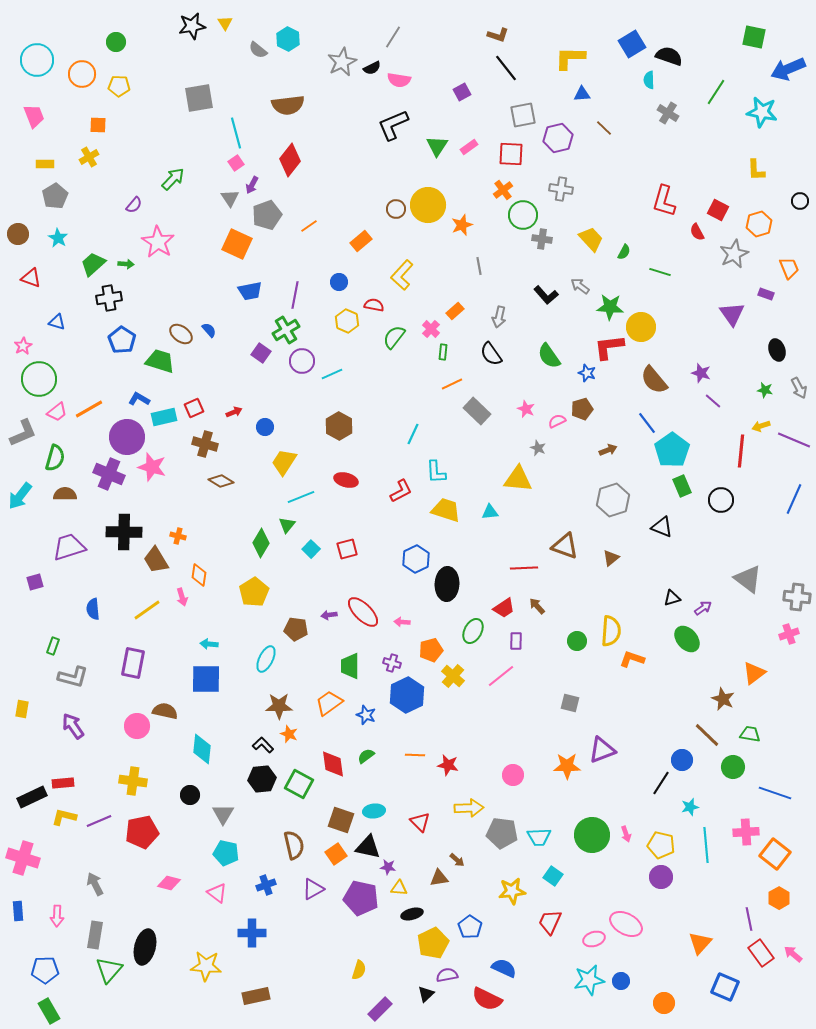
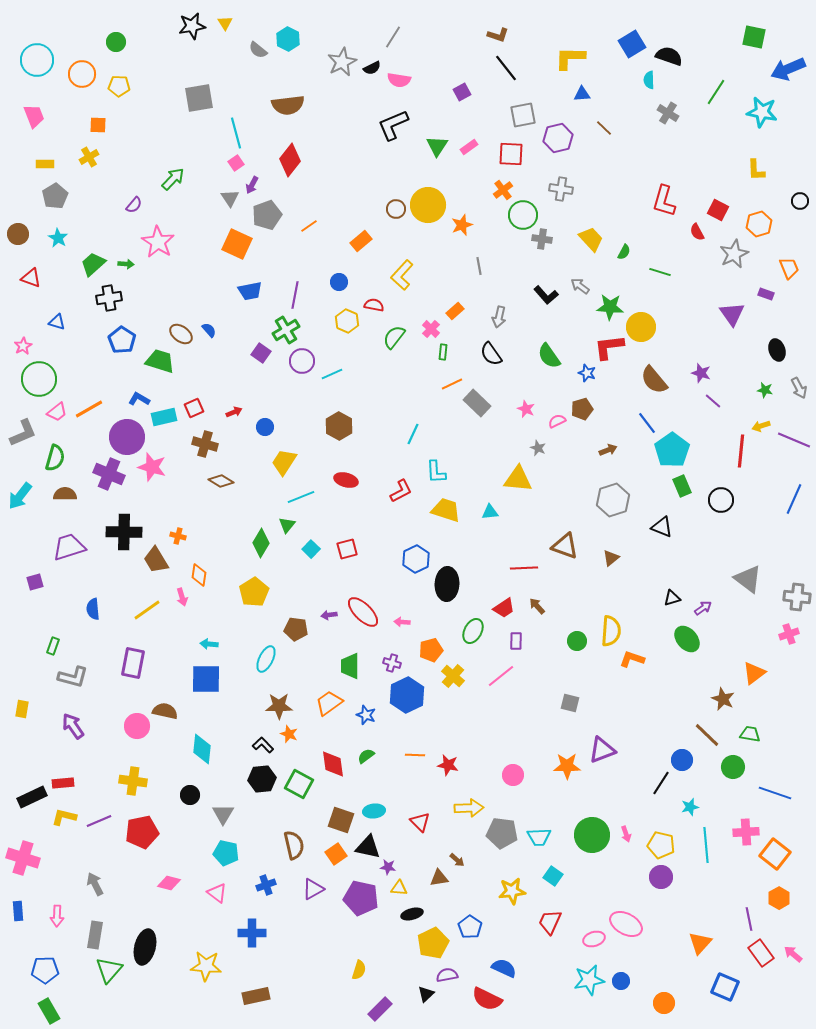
gray rectangle at (477, 411): moved 8 px up
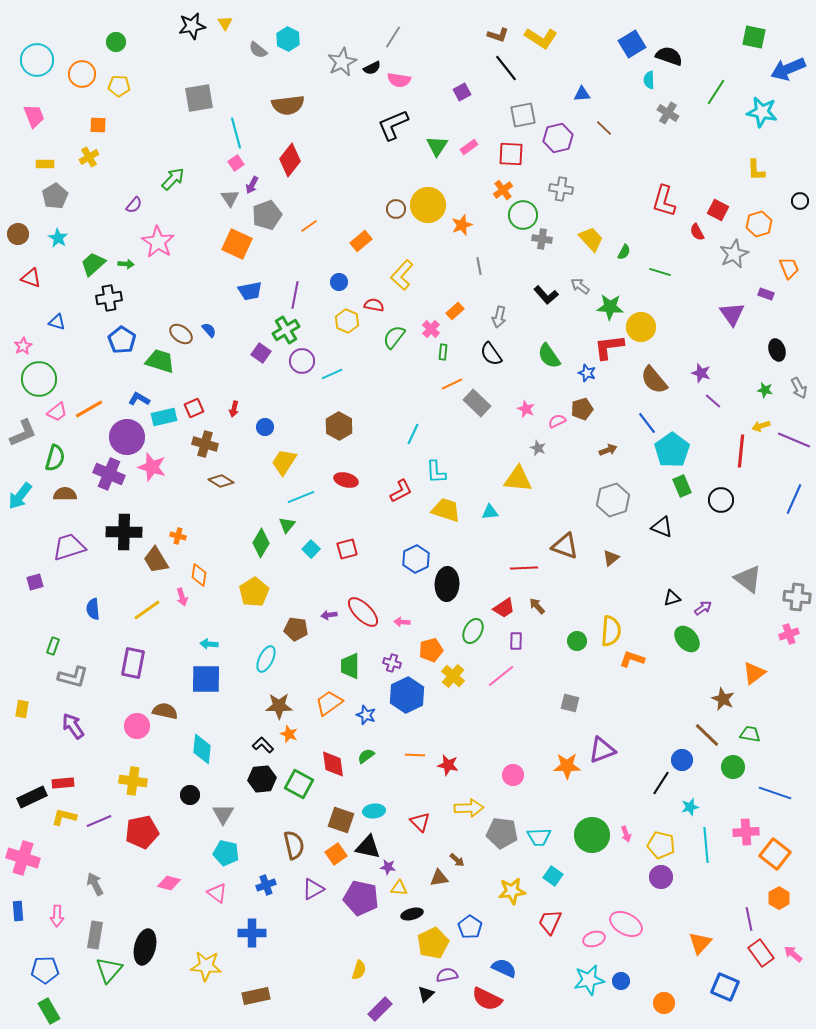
yellow L-shape at (570, 58): moved 29 px left, 20 px up; rotated 148 degrees counterclockwise
red arrow at (234, 412): moved 3 px up; rotated 126 degrees clockwise
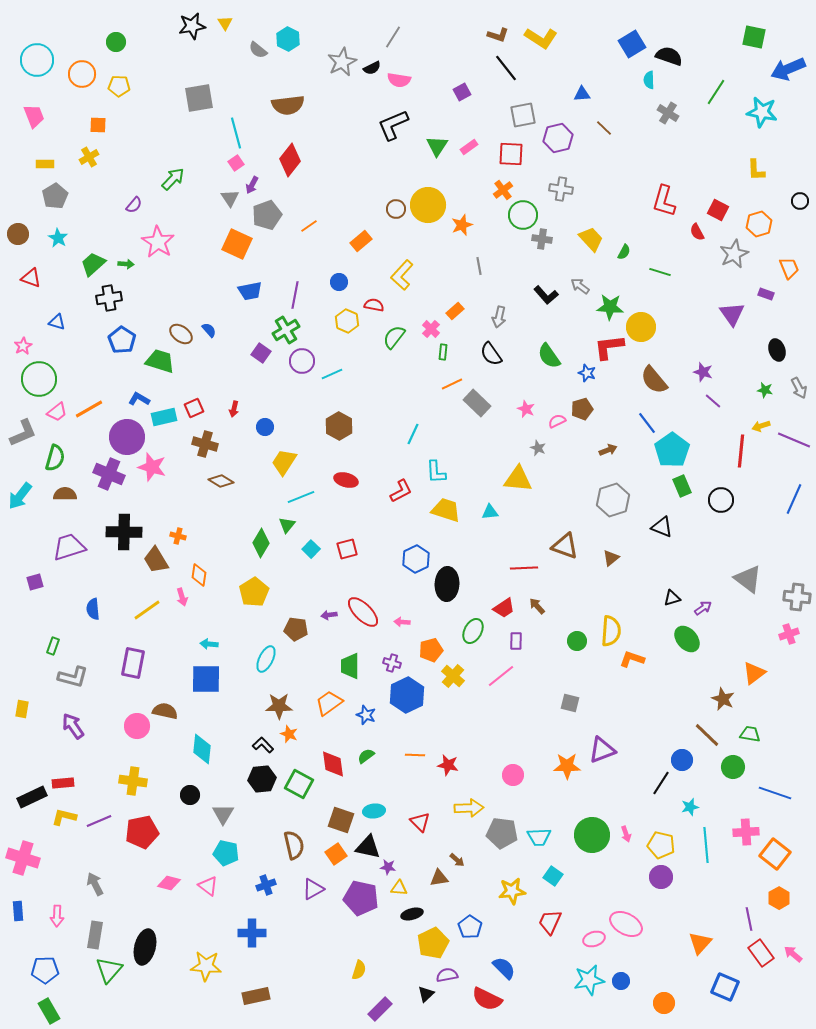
purple star at (701, 373): moved 2 px right, 1 px up
pink triangle at (217, 893): moved 9 px left, 7 px up
blue semicircle at (504, 968): rotated 20 degrees clockwise
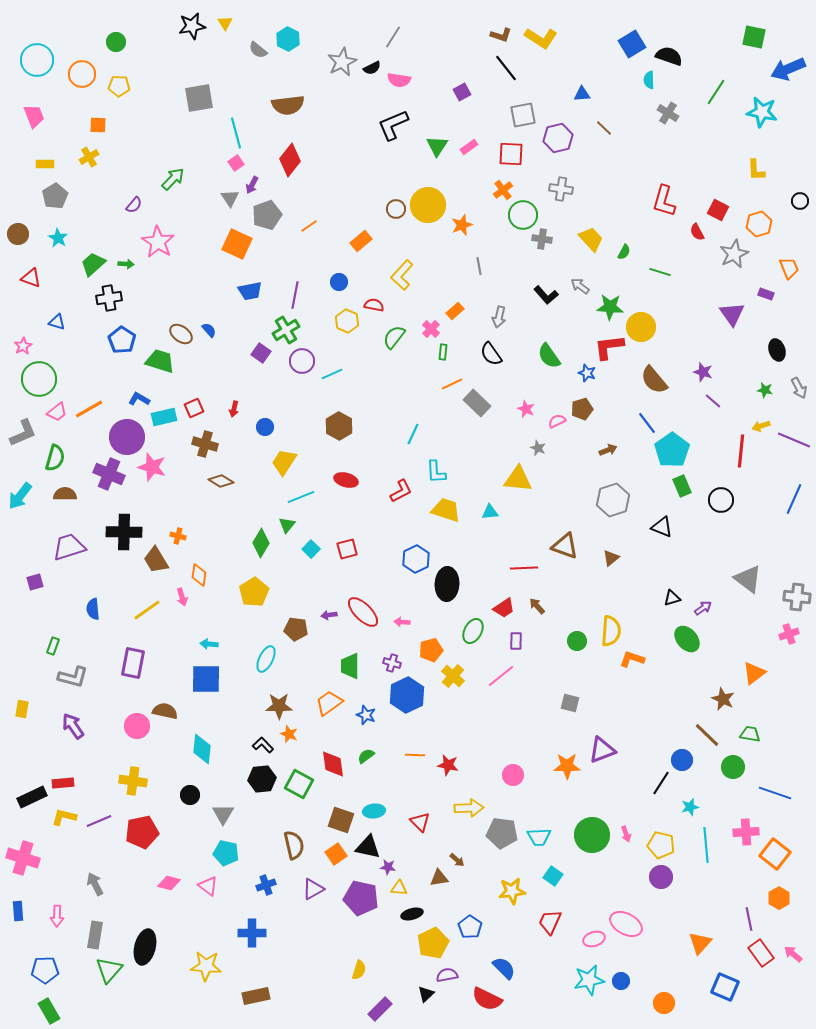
brown L-shape at (498, 35): moved 3 px right
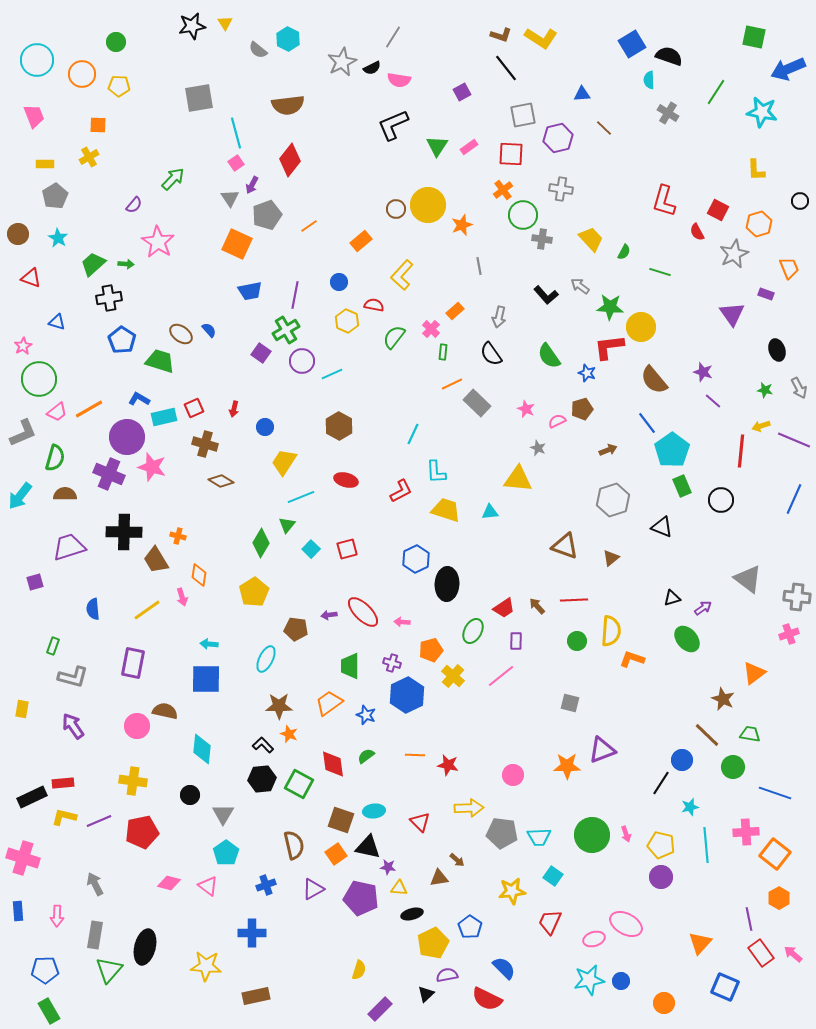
red line at (524, 568): moved 50 px right, 32 px down
cyan pentagon at (226, 853): rotated 25 degrees clockwise
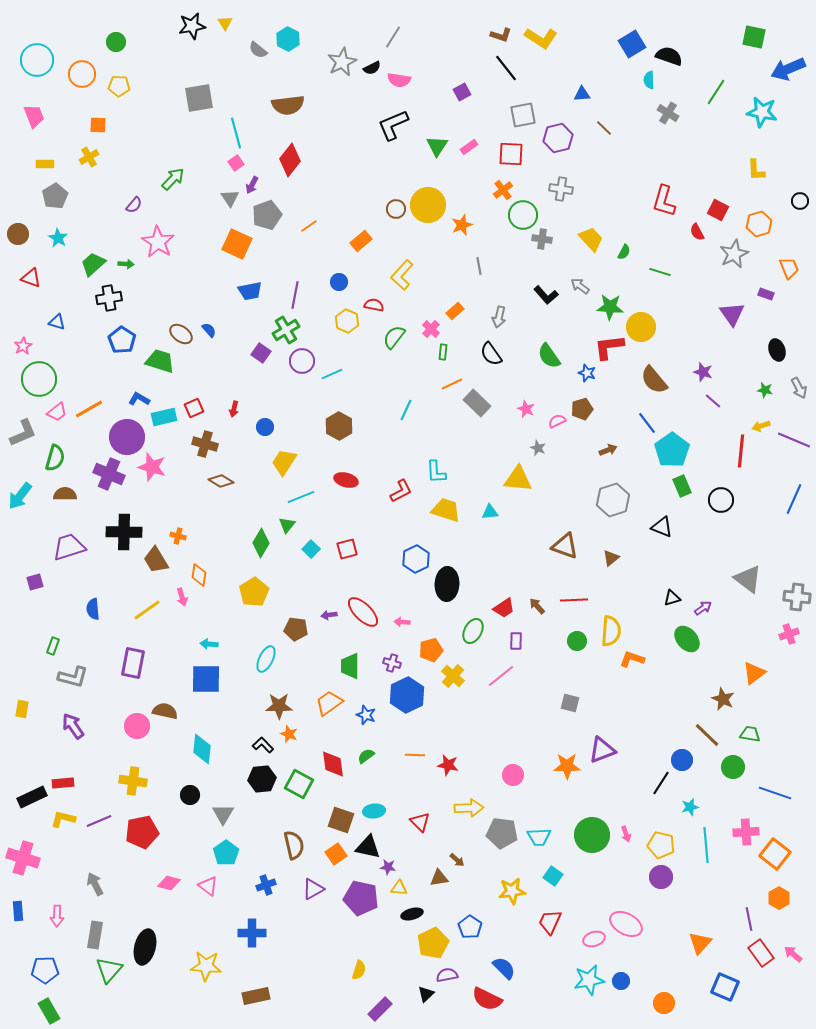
cyan line at (413, 434): moved 7 px left, 24 px up
yellow L-shape at (64, 817): moved 1 px left, 2 px down
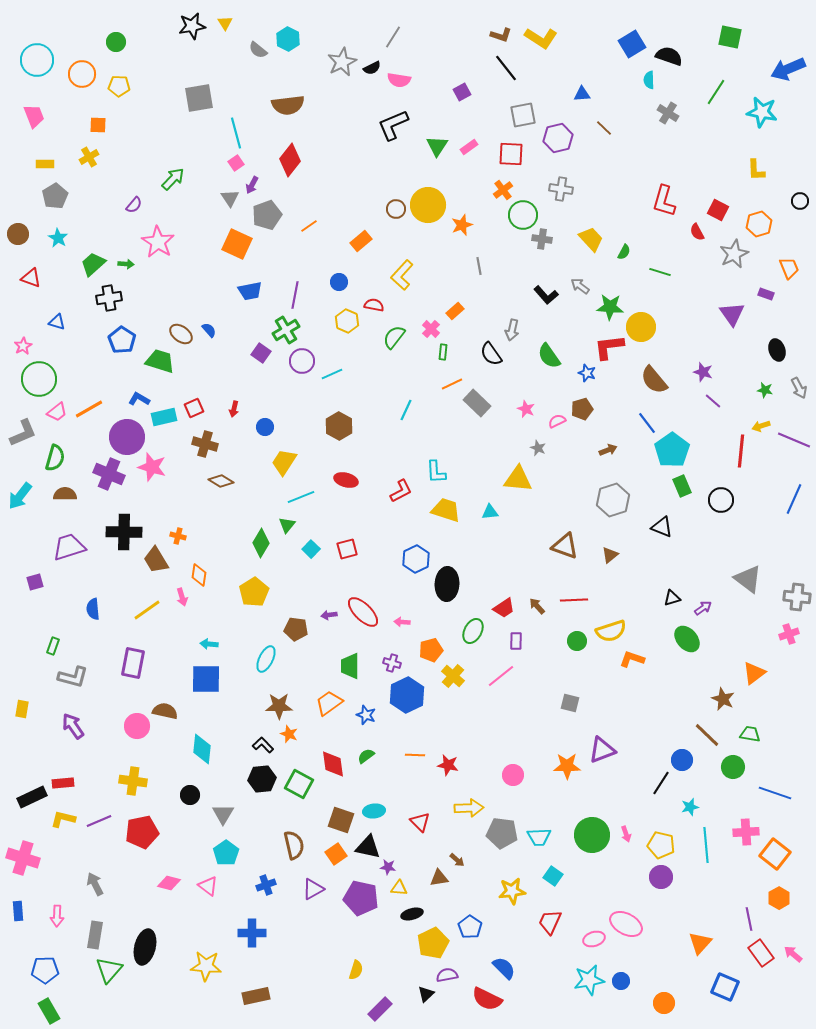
green square at (754, 37): moved 24 px left
gray arrow at (499, 317): moved 13 px right, 13 px down
brown triangle at (611, 558): moved 1 px left, 3 px up
yellow semicircle at (611, 631): rotated 68 degrees clockwise
yellow semicircle at (359, 970): moved 3 px left
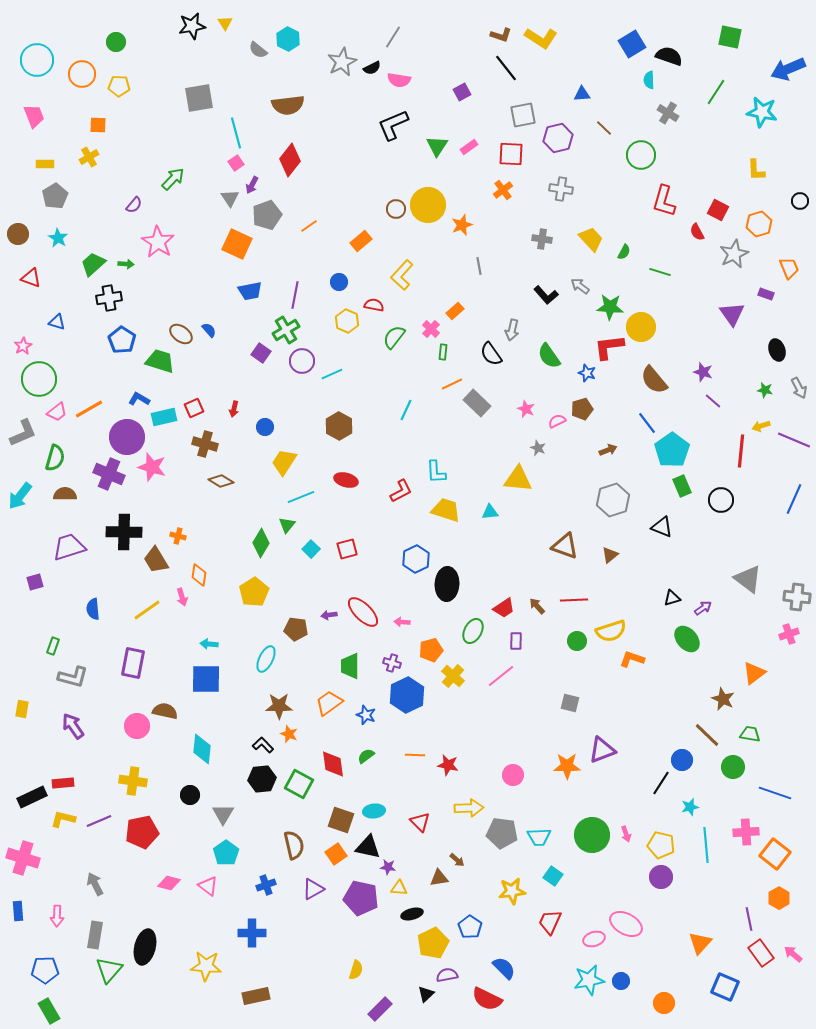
green circle at (523, 215): moved 118 px right, 60 px up
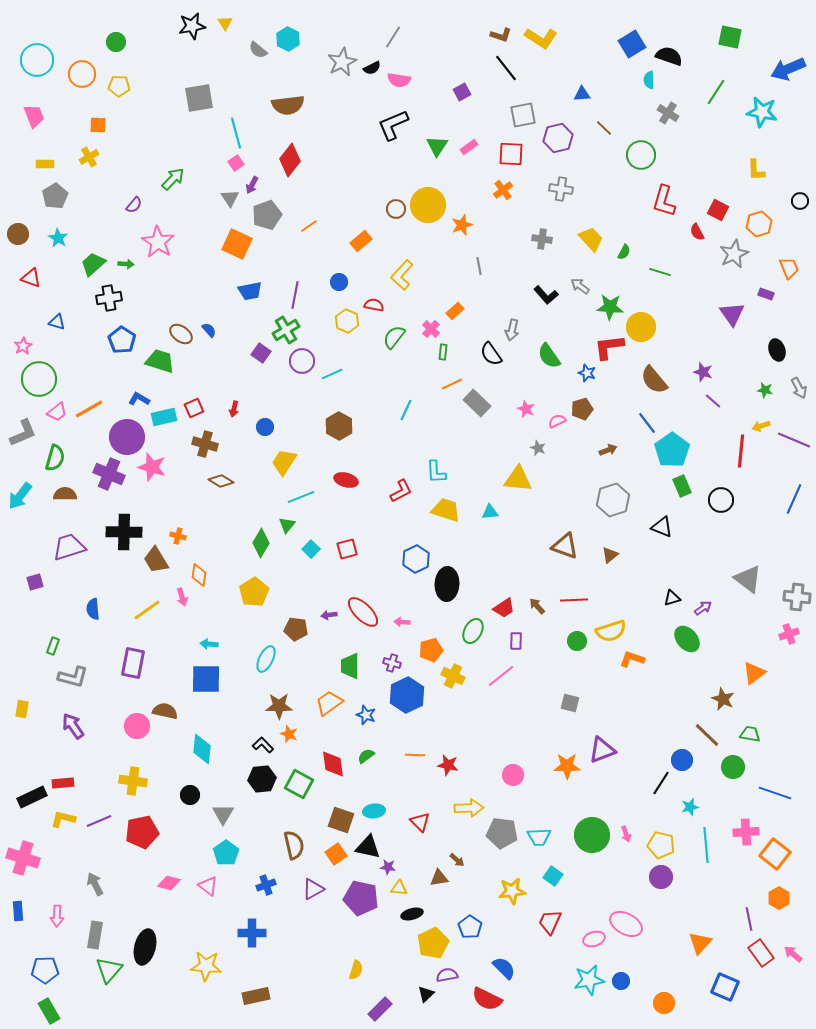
yellow cross at (453, 676): rotated 15 degrees counterclockwise
